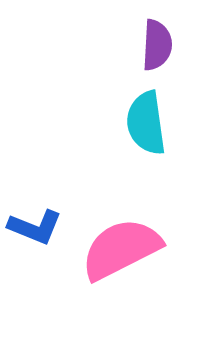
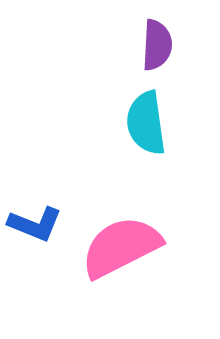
blue L-shape: moved 3 px up
pink semicircle: moved 2 px up
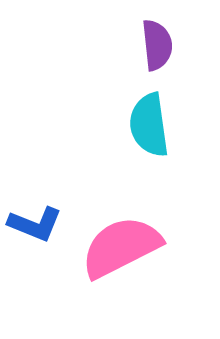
purple semicircle: rotated 9 degrees counterclockwise
cyan semicircle: moved 3 px right, 2 px down
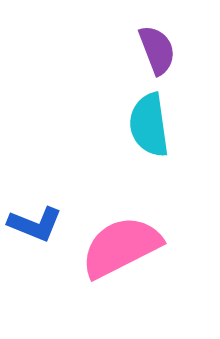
purple semicircle: moved 5 px down; rotated 15 degrees counterclockwise
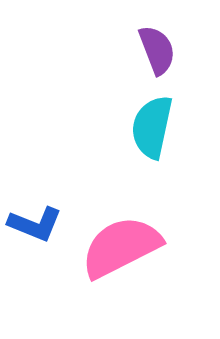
cyan semicircle: moved 3 px right, 2 px down; rotated 20 degrees clockwise
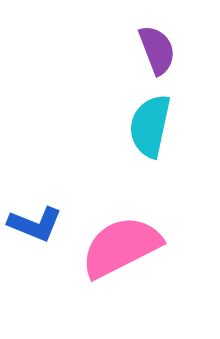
cyan semicircle: moved 2 px left, 1 px up
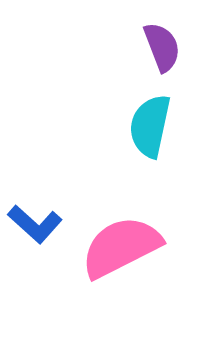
purple semicircle: moved 5 px right, 3 px up
blue L-shape: rotated 20 degrees clockwise
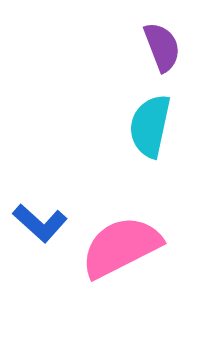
blue L-shape: moved 5 px right, 1 px up
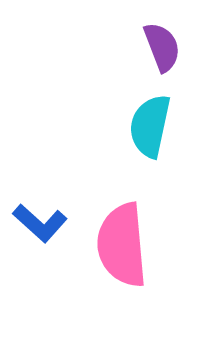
pink semicircle: moved 1 px right, 2 px up; rotated 68 degrees counterclockwise
